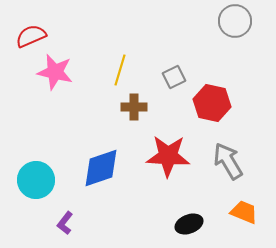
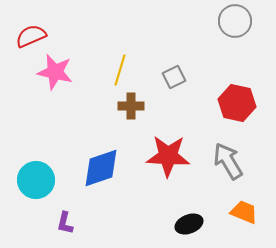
red hexagon: moved 25 px right
brown cross: moved 3 px left, 1 px up
purple L-shape: rotated 25 degrees counterclockwise
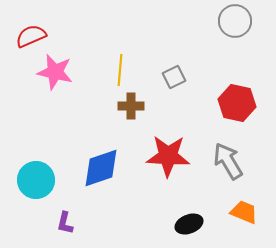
yellow line: rotated 12 degrees counterclockwise
